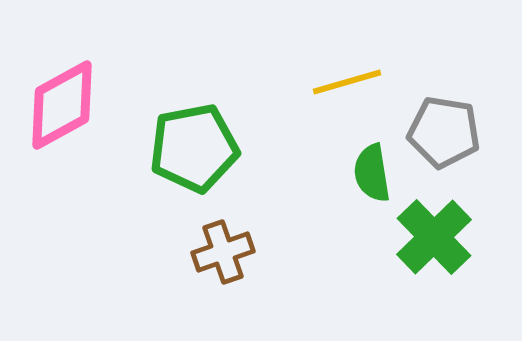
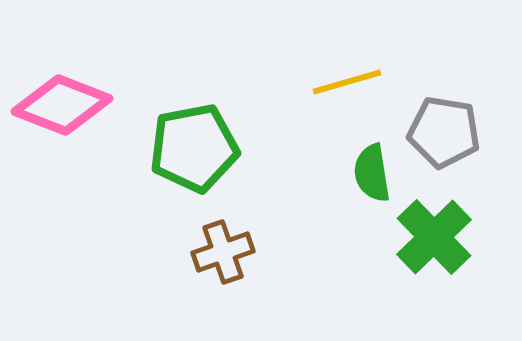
pink diamond: rotated 50 degrees clockwise
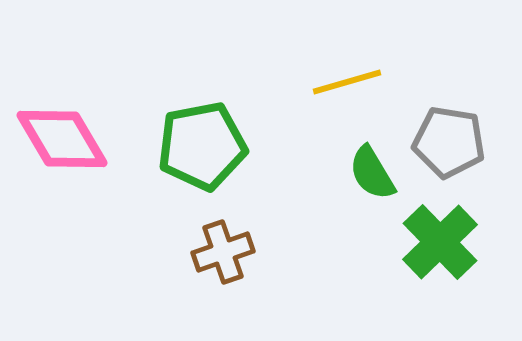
pink diamond: moved 34 px down; rotated 38 degrees clockwise
gray pentagon: moved 5 px right, 10 px down
green pentagon: moved 8 px right, 2 px up
green semicircle: rotated 22 degrees counterclockwise
green cross: moved 6 px right, 5 px down
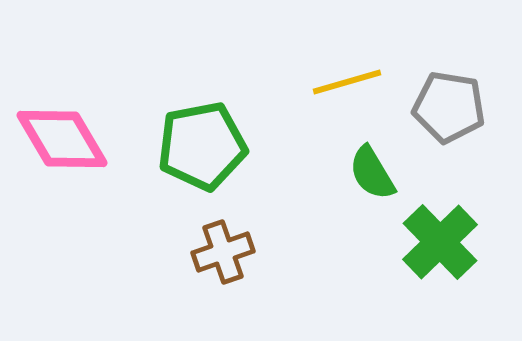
gray pentagon: moved 35 px up
